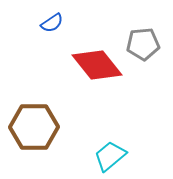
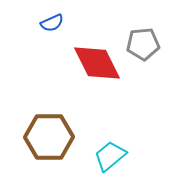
blue semicircle: rotated 10 degrees clockwise
red diamond: moved 2 px up; rotated 12 degrees clockwise
brown hexagon: moved 15 px right, 10 px down
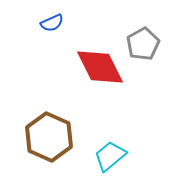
gray pentagon: rotated 24 degrees counterclockwise
red diamond: moved 3 px right, 4 px down
brown hexagon: rotated 24 degrees clockwise
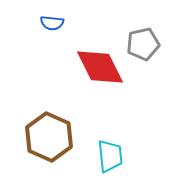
blue semicircle: rotated 30 degrees clockwise
gray pentagon: rotated 16 degrees clockwise
cyan trapezoid: rotated 124 degrees clockwise
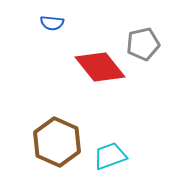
red diamond: rotated 12 degrees counterclockwise
brown hexagon: moved 8 px right, 5 px down
cyan trapezoid: rotated 104 degrees counterclockwise
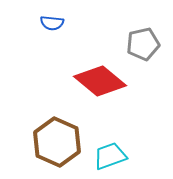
red diamond: moved 14 px down; rotated 12 degrees counterclockwise
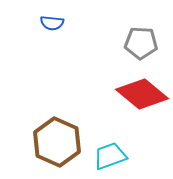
gray pentagon: moved 2 px left, 1 px up; rotated 16 degrees clockwise
red diamond: moved 42 px right, 13 px down
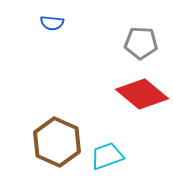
cyan trapezoid: moved 3 px left
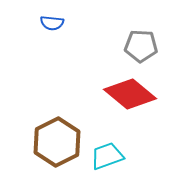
gray pentagon: moved 3 px down
red diamond: moved 12 px left
brown hexagon: rotated 9 degrees clockwise
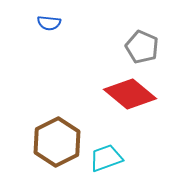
blue semicircle: moved 3 px left
gray pentagon: moved 1 px right, 1 px down; rotated 20 degrees clockwise
cyan trapezoid: moved 1 px left, 2 px down
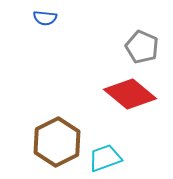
blue semicircle: moved 4 px left, 5 px up
cyan trapezoid: moved 1 px left
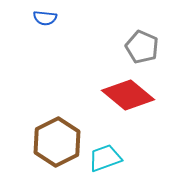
red diamond: moved 2 px left, 1 px down
